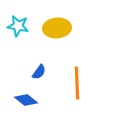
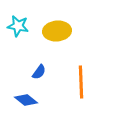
yellow ellipse: moved 3 px down
orange line: moved 4 px right, 1 px up
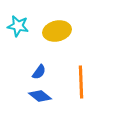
yellow ellipse: rotated 8 degrees counterclockwise
blue diamond: moved 14 px right, 4 px up
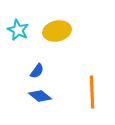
cyan star: moved 4 px down; rotated 15 degrees clockwise
blue semicircle: moved 2 px left, 1 px up
orange line: moved 11 px right, 10 px down
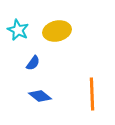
blue semicircle: moved 4 px left, 8 px up
orange line: moved 2 px down
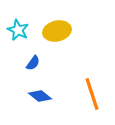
orange line: rotated 16 degrees counterclockwise
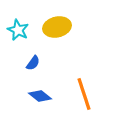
yellow ellipse: moved 4 px up
orange line: moved 8 px left
